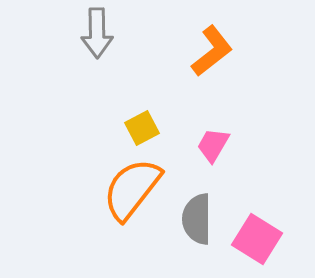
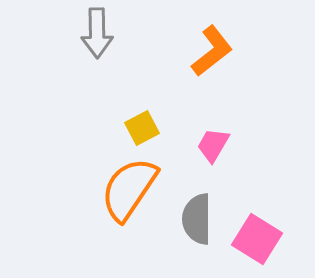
orange semicircle: moved 3 px left; rotated 4 degrees counterclockwise
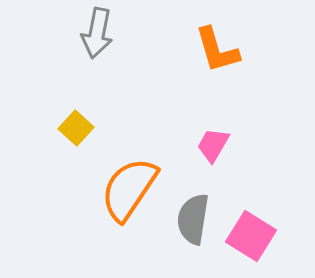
gray arrow: rotated 12 degrees clockwise
orange L-shape: moved 5 px right, 1 px up; rotated 112 degrees clockwise
yellow square: moved 66 px left; rotated 20 degrees counterclockwise
gray semicircle: moved 4 px left; rotated 9 degrees clockwise
pink square: moved 6 px left, 3 px up
